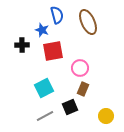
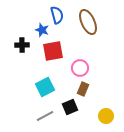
cyan square: moved 1 px right, 1 px up
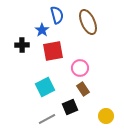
blue star: rotated 16 degrees clockwise
brown rectangle: rotated 56 degrees counterclockwise
gray line: moved 2 px right, 3 px down
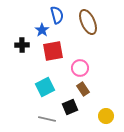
gray line: rotated 42 degrees clockwise
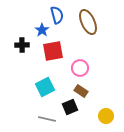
brown rectangle: moved 2 px left, 2 px down; rotated 24 degrees counterclockwise
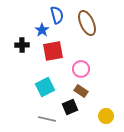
brown ellipse: moved 1 px left, 1 px down
pink circle: moved 1 px right, 1 px down
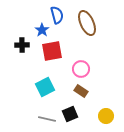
red square: moved 1 px left
black square: moved 7 px down
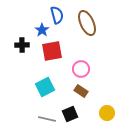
yellow circle: moved 1 px right, 3 px up
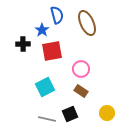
black cross: moved 1 px right, 1 px up
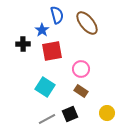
brown ellipse: rotated 15 degrees counterclockwise
cyan square: rotated 30 degrees counterclockwise
gray line: rotated 42 degrees counterclockwise
